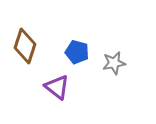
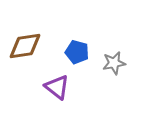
brown diamond: rotated 64 degrees clockwise
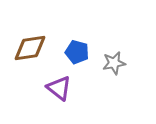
brown diamond: moved 5 px right, 2 px down
purple triangle: moved 2 px right, 1 px down
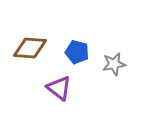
brown diamond: rotated 12 degrees clockwise
gray star: moved 1 px down
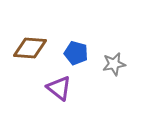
blue pentagon: moved 1 px left, 1 px down
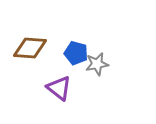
gray star: moved 17 px left
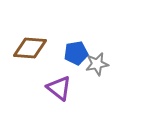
blue pentagon: rotated 25 degrees counterclockwise
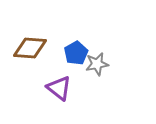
blue pentagon: rotated 20 degrees counterclockwise
